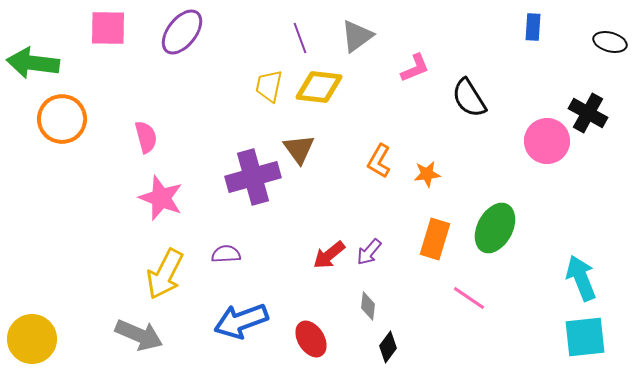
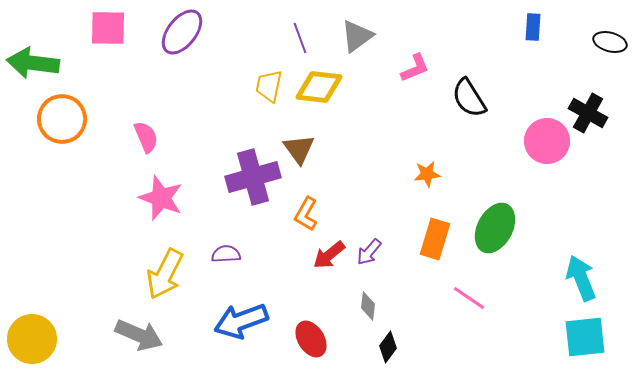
pink semicircle: rotated 8 degrees counterclockwise
orange L-shape: moved 73 px left, 53 px down
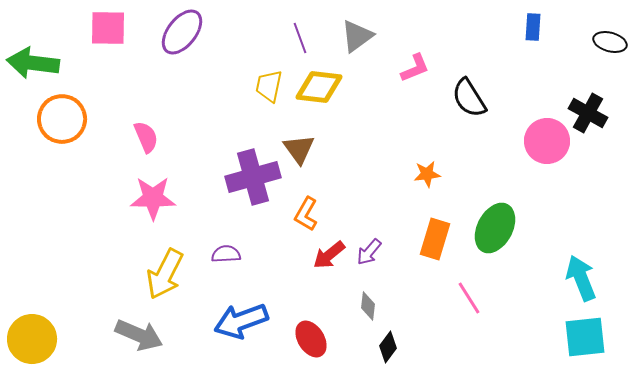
pink star: moved 8 px left; rotated 21 degrees counterclockwise
pink line: rotated 24 degrees clockwise
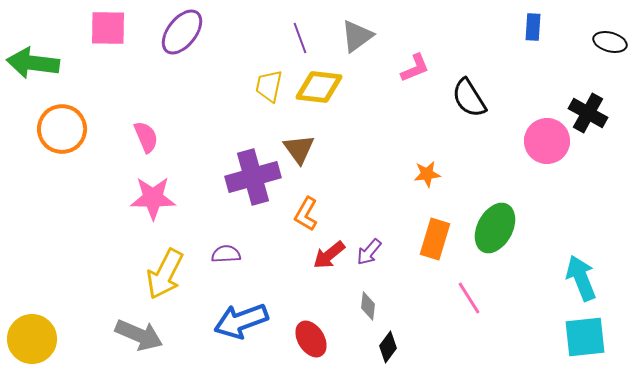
orange circle: moved 10 px down
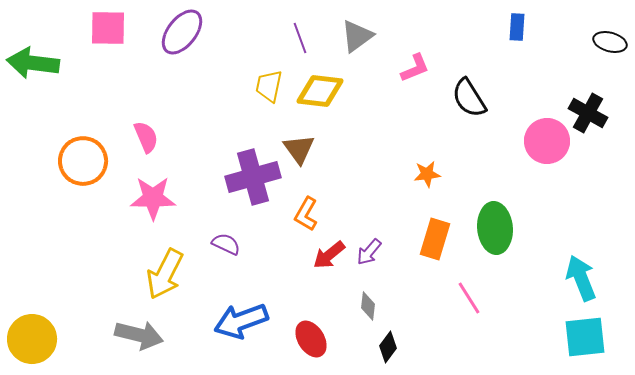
blue rectangle: moved 16 px left
yellow diamond: moved 1 px right, 4 px down
orange circle: moved 21 px right, 32 px down
green ellipse: rotated 33 degrees counterclockwise
purple semicircle: moved 10 px up; rotated 28 degrees clockwise
gray arrow: rotated 9 degrees counterclockwise
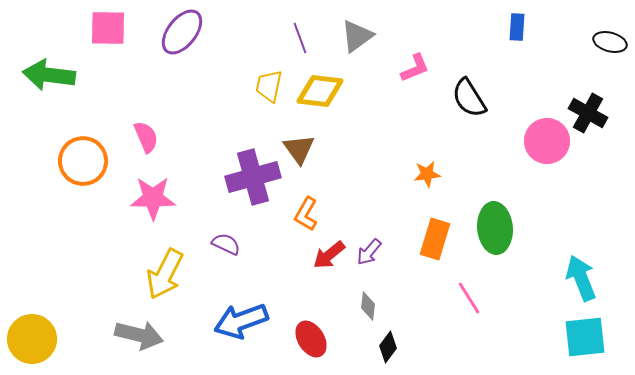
green arrow: moved 16 px right, 12 px down
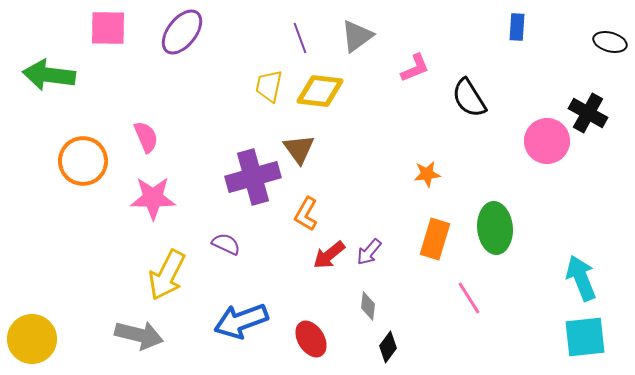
yellow arrow: moved 2 px right, 1 px down
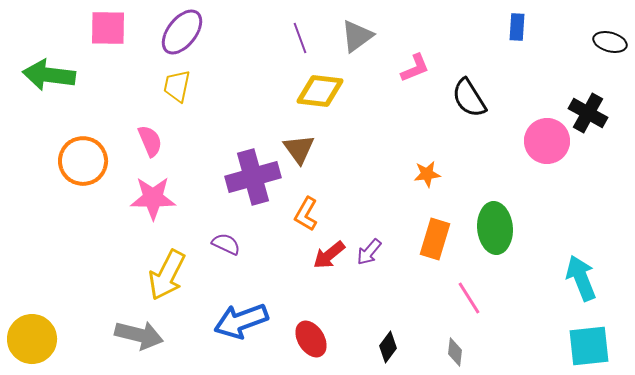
yellow trapezoid: moved 92 px left
pink semicircle: moved 4 px right, 4 px down
gray diamond: moved 87 px right, 46 px down
cyan square: moved 4 px right, 9 px down
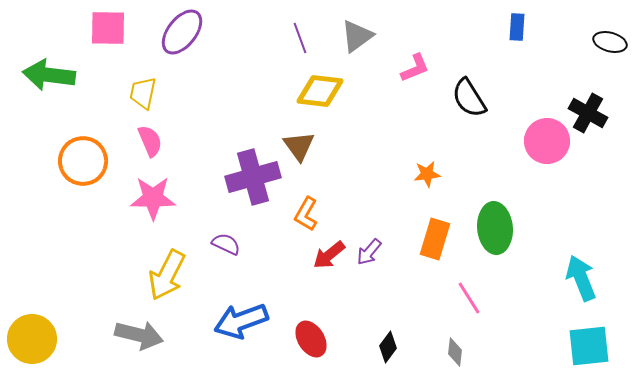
yellow trapezoid: moved 34 px left, 7 px down
brown triangle: moved 3 px up
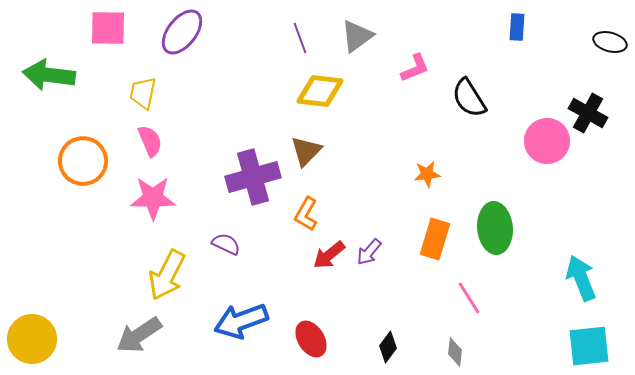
brown triangle: moved 7 px right, 5 px down; rotated 20 degrees clockwise
gray arrow: rotated 132 degrees clockwise
